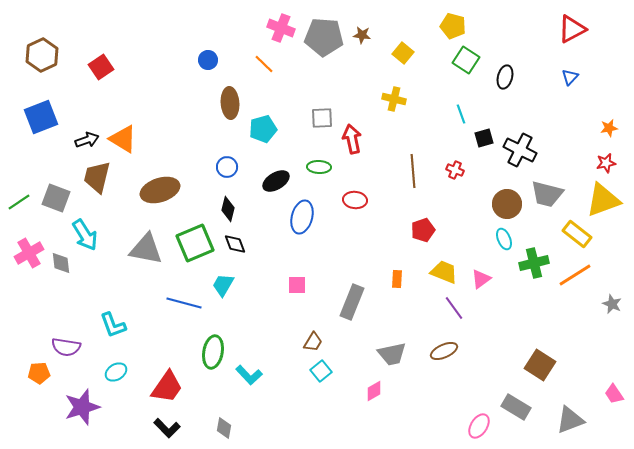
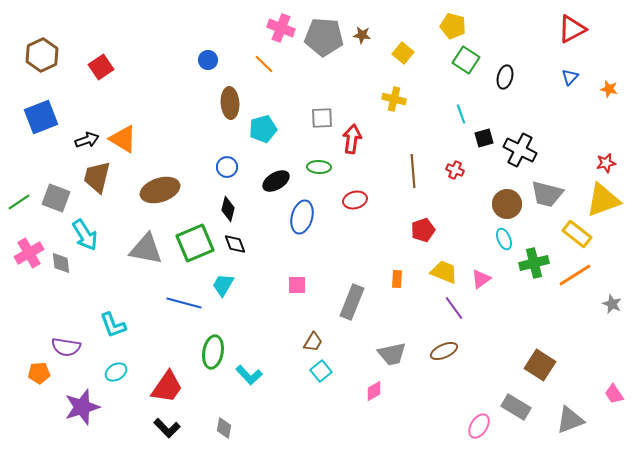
orange star at (609, 128): moved 39 px up; rotated 24 degrees clockwise
red arrow at (352, 139): rotated 20 degrees clockwise
red ellipse at (355, 200): rotated 20 degrees counterclockwise
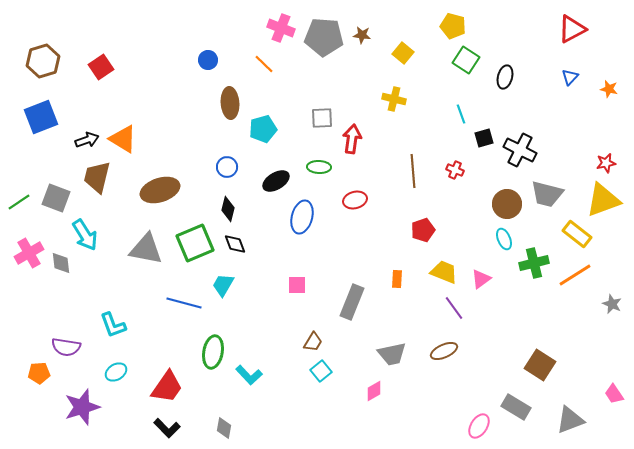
brown hexagon at (42, 55): moved 1 px right, 6 px down; rotated 8 degrees clockwise
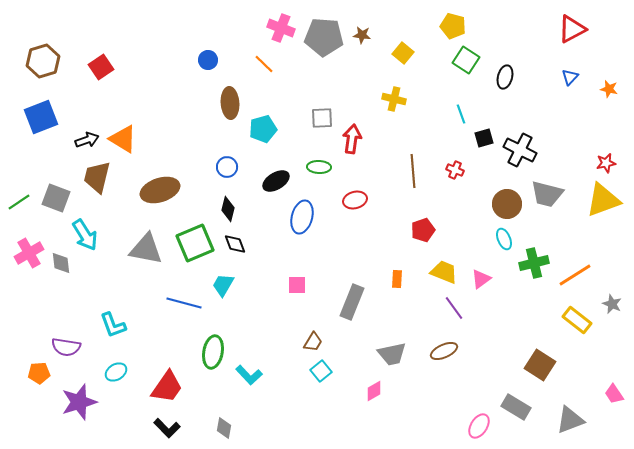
yellow rectangle at (577, 234): moved 86 px down
purple star at (82, 407): moved 3 px left, 5 px up
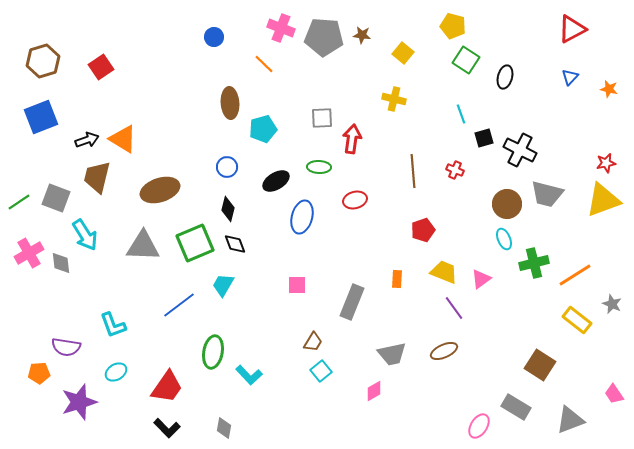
blue circle at (208, 60): moved 6 px right, 23 px up
gray triangle at (146, 249): moved 3 px left, 3 px up; rotated 9 degrees counterclockwise
blue line at (184, 303): moved 5 px left, 2 px down; rotated 52 degrees counterclockwise
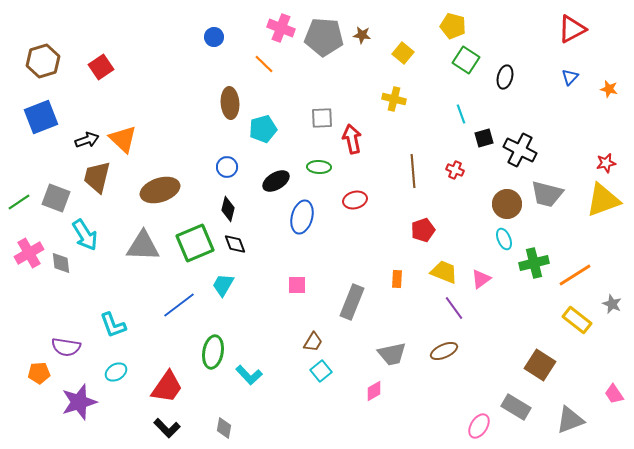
orange triangle at (123, 139): rotated 12 degrees clockwise
red arrow at (352, 139): rotated 20 degrees counterclockwise
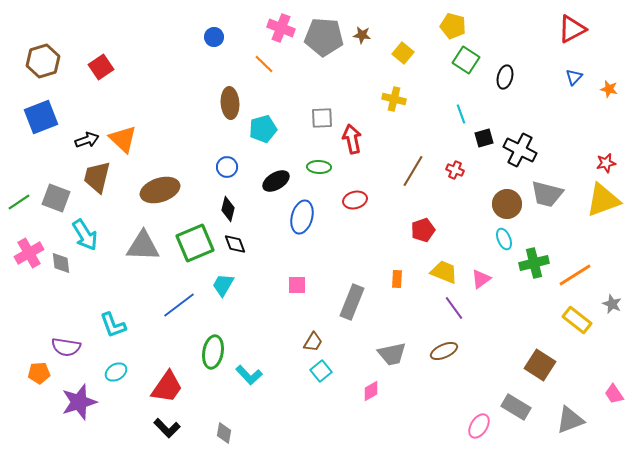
blue triangle at (570, 77): moved 4 px right
brown line at (413, 171): rotated 36 degrees clockwise
pink diamond at (374, 391): moved 3 px left
gray diamond at (224, 428): moved 5 px down
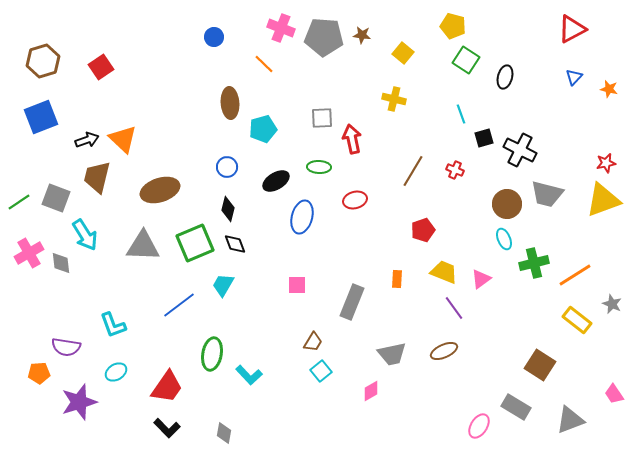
green ellipse at (213, 352): moved 1 px left, 2 px down
